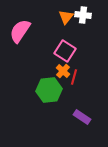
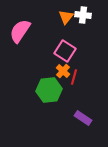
purple rectangle: moved 1 px right, 1 px down
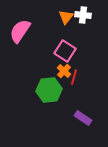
orange cross: moved 1 px right
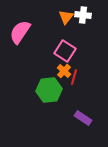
pink semicircle: moved 1 px down
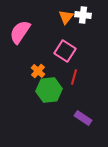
orange cross: moved 26 px left
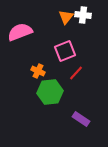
pink semicircle: rotated 35 degrees clockwise
pink square: rotated 35 degrees clockwise
orange cross: rotated 16 degrees counterclockwise
red line: moved 2 px right, 4 px up; rotated 28 degrees clockwise
green hexagon: moved 1 px right, 2 px down
purple rectangle: moved 2 px left, 1 px down
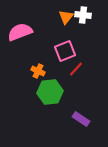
red line: moved 4 px up
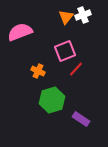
white cross: rotated 28 degrees counterclockwise
green hexagon: moved 2 px right, 8 px down; rotated 10 degrees counterclockwise
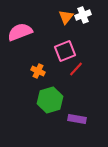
green hexagon: moved 2 px left
purple rectangle: moved 4 px left; rotated 24 degrees counterclockwise
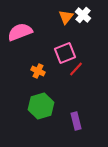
white cross: rotated 28 degrees counterclockwise
pink square: moved 2 px down
green hexagon: moved 9 px left, 6 px down
purple rectangle: moved 1 px left, 2 px down; rotated 66 degrees clockwise
